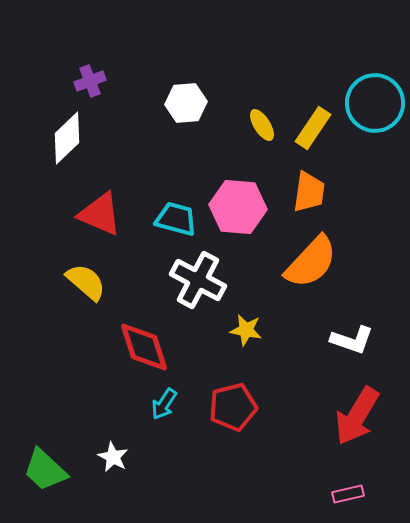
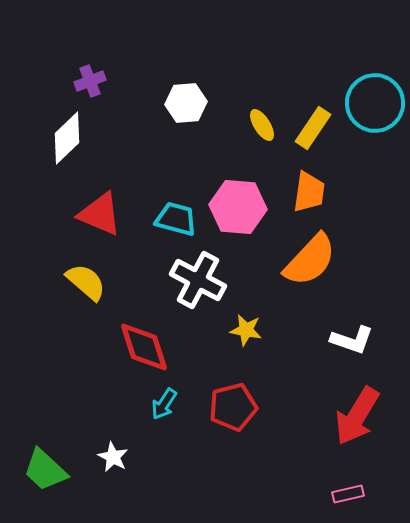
orange semicircle: moved 1 px left, 2 px up
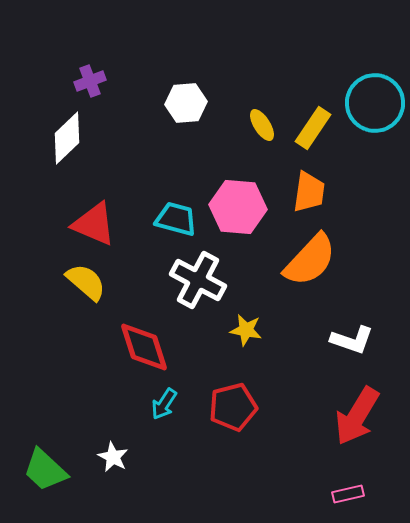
red triangle: moved 6 px left, 10 px down
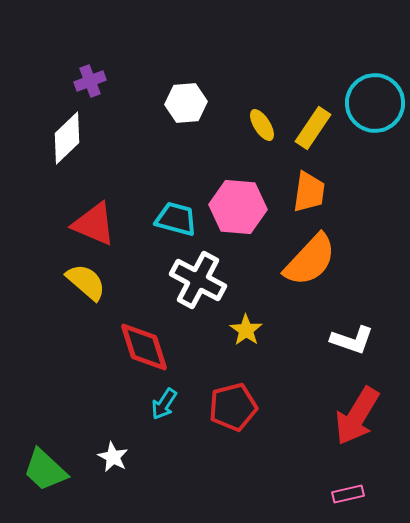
yellow star: rotated 24 degrees clockwise
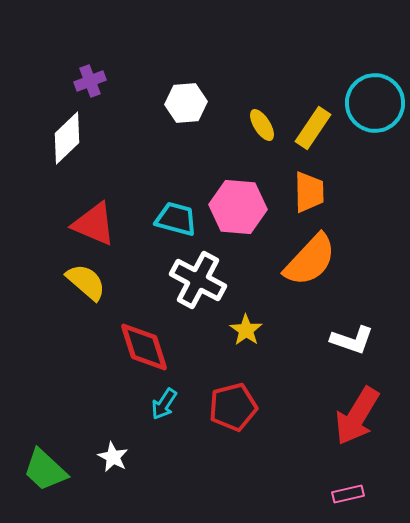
orange trapezoid: rotated 9 degrees counterclockwise
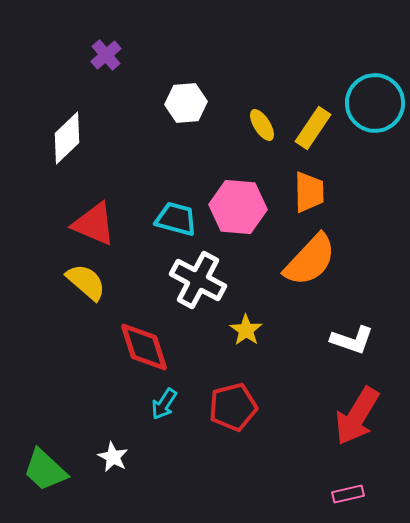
purple cross: moved 16 px right, 26 px up; rotated 20 degrees counterclockwise
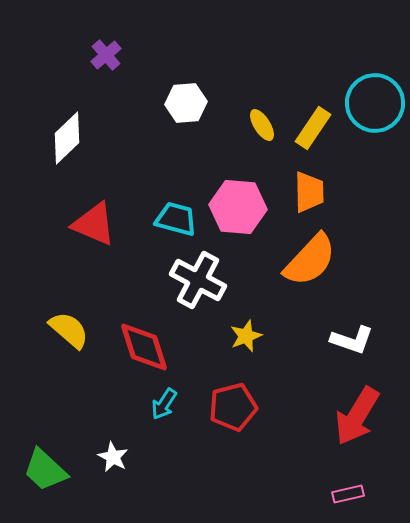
yellow semicircle: moved 17 px left, 48 px down
yellow star: moved 6 px down; rotated 16 degrees clockwise
